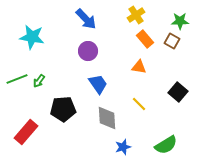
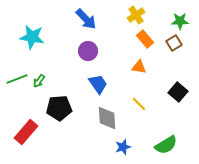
brown square: moved 2 px right, 2 px down; rotated 28 degrees clockwise
black pentagon: moved 4 px left, 1 px up
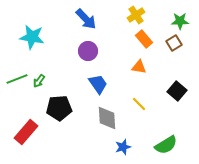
orange rectangle: moved 1 px left
black square: moved 1 px left, 1 px up
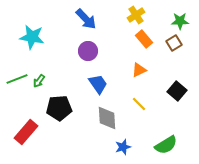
orange triangle: moved 3 px down; rotated 35 degrees counterclockwise
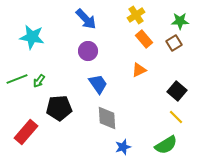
yellow line: moved 37 px right, 13 px down
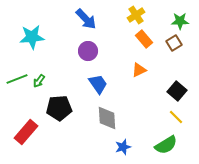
cyan star: rotated 15 degrees counterclockwise
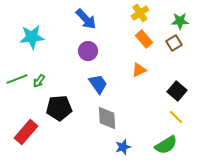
yellow cross: moved 4 px right, 2 px up
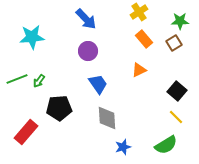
yellow cross: moved 1 px left, 1 px up
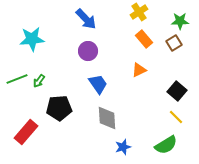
cyan star: moved 2 px down
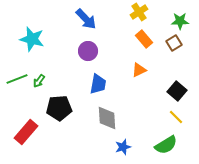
cyan star: rotated 20 degrees clockwise
blue trapezoid: rotated 45 degrees clockwise
